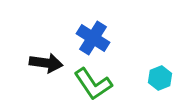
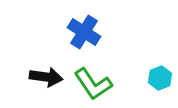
blue cross: moved 9 px left, 6 px up
black arrow: moved 14 px down
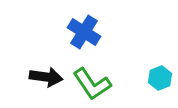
green L-shape: moved 1 px left
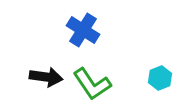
blue cross: moved 1 px left, 2 px up
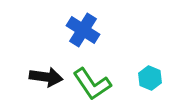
cyan hexagon: moved 10 px left; rotated 15 degrees counterclockwise
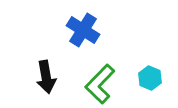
black arrow: rotated 72 degrees clockwise
green L-shape: moved 8 px right; rotated 78 degrees clockwise
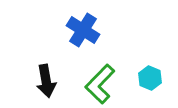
black arrow: moved 4 px down
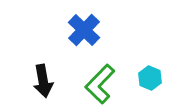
blue cross: moved 1 px right; rotated 12 degrees clockwise
black arrow: moved 3 px left
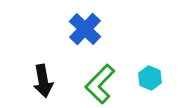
blue cross: moved 1 px right, 1 px up
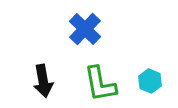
cyan hexagon: moved 3 px down
green L-shape: rotated 54 degrees counterclockwise
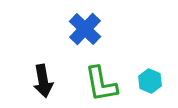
green L-shape: moved 1 px right
